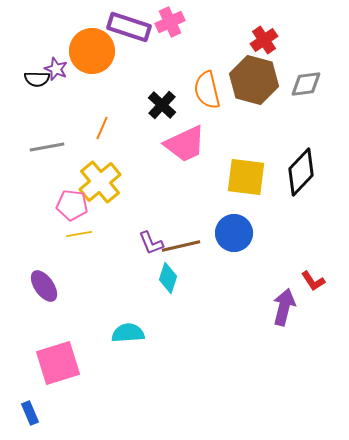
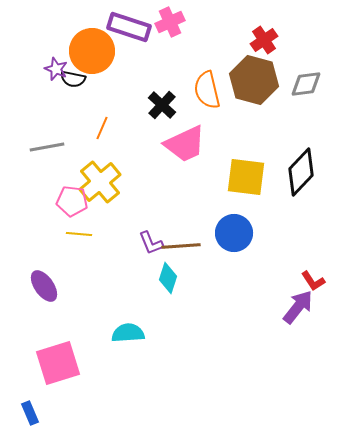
black semicircle: moved 36 px right; rotated 10 degrees clockwise
pink pentagon: moved 4 px up
yellow line: rotated 15 degrees clockwise
brown line: rotated 9 degrees clockwise
purple arrow: moved 14 px right; rotated 24 degrees clockwise
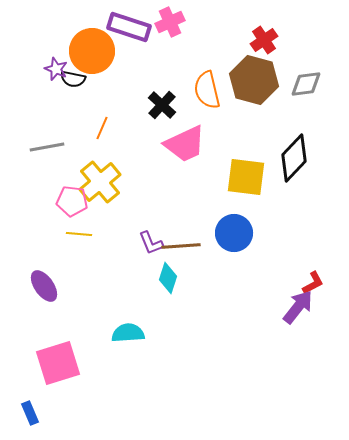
black diamond: moved 7 px left, 14 px up
red L-shape: moved 2 px down; rotated 85 degrees counterclockwise
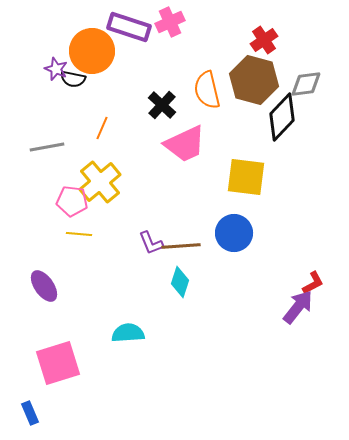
black diamond: moved 12 px left, 41 px up
cyan diamond: moved 12 px right, 4 px down
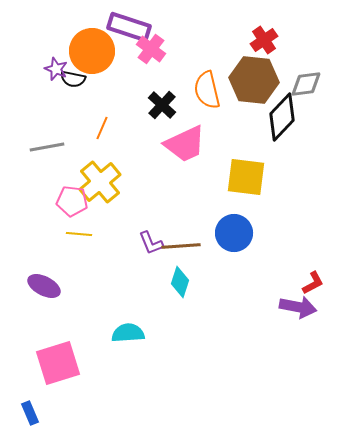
pink cross: moved 19 px left, 27 px down; rotated 28 degrees counterclockwise
brown hexagon: rotated 9 degrees counterclockwise
purple ellipse: rotated 28 degrees counterclockwise
purple arrow: rotated 63 degrees clockwise
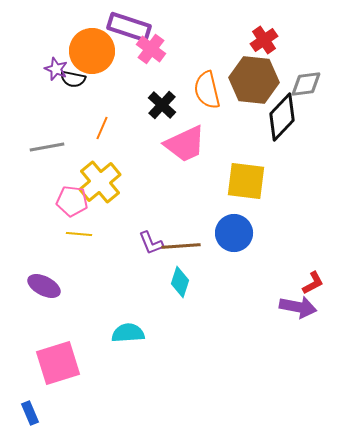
yellow square: moved 4 px down
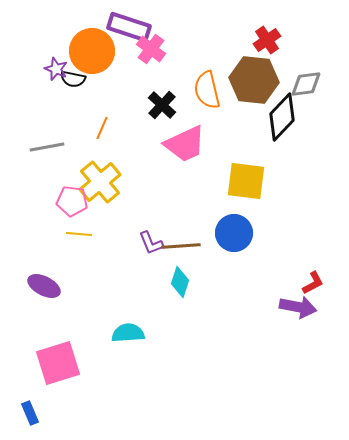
red cross: moved 3 px right
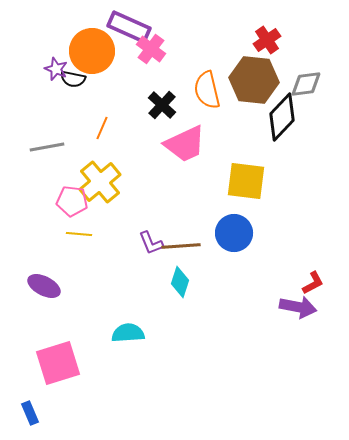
purple rectangle: rotated 6 degrees clockwise
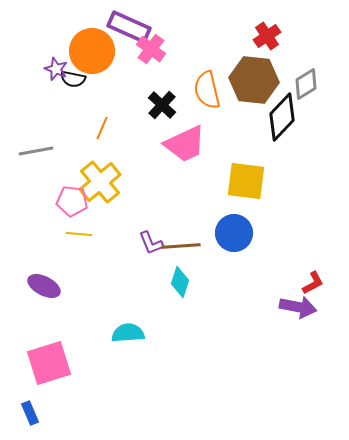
red cross: moved 4 px up
gray diamond: rotated 24 degrees counterclockwise
gray line: moved 11 px left, 4 px down
pink square: moved 9 px left
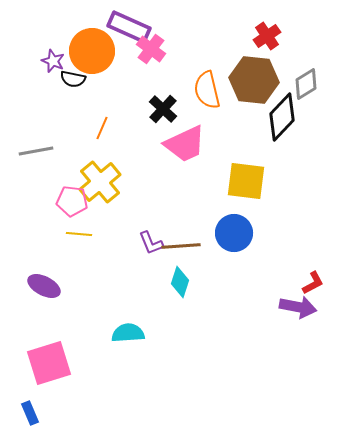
purple star: moved 3 px left, 8 px up
black cross: moved 1 px right, 4 px down
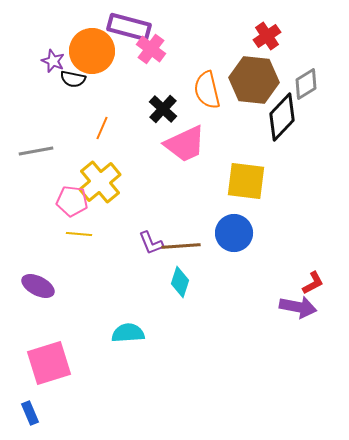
purple rectangle: rotated 9 degrees counterclockwise
purple ellipse: moved 6 px left
